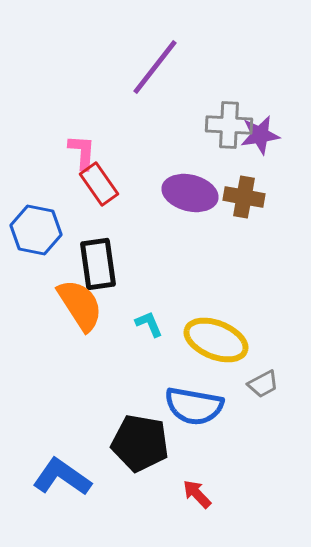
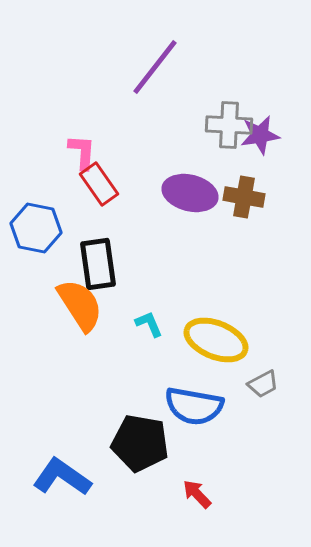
blue hexagon: moved 2 px up
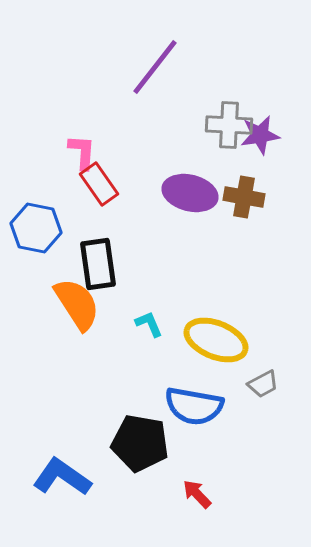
orange semicircle: moved 3 px left, 1 px up
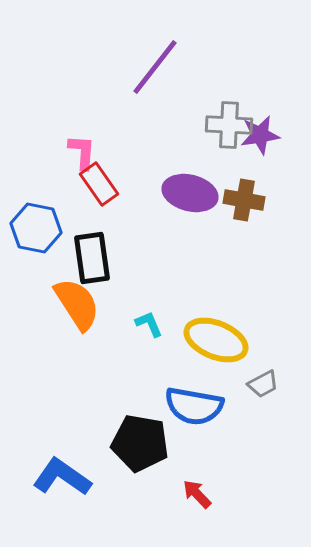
brown cross: moved 3 px down
black rectangle: moved 6 px left, 6 px up
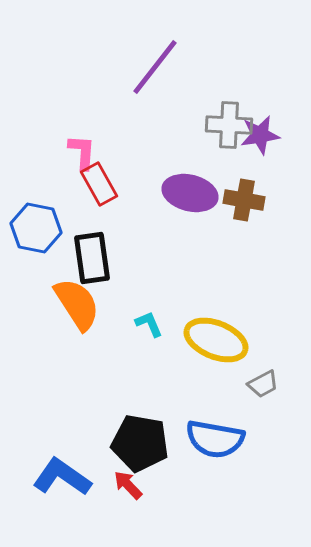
red rectangle: rotated 6 degrees clockwise
blue semicircle: moved 21 px right, 33 px down
red arrow: moved 69 px left, 9 px up
